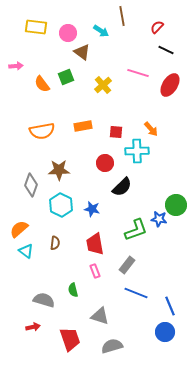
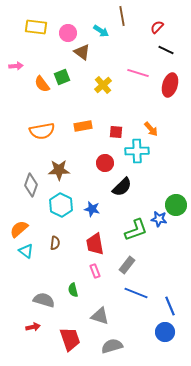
green square at (66, 77): moved 4 px left
red ellipse at (170, 85): rotated 15 degrees counterclockwise
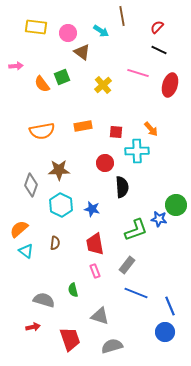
black line at (166, 50): moved 7 px left
black semicircle at (122, 187): rotated 50 degrees counterclockwise
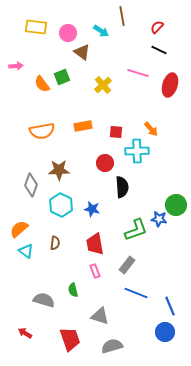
red arrow at (33, 327): moved 8 px left, 6 px down; rotated 136 degrees counterclockwise
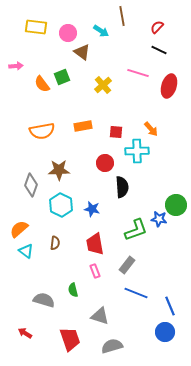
red ellipse at (170, 85): moved 1 px left, 1 px down
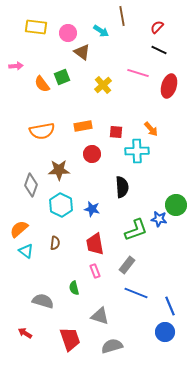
red circle at (105, 163): moved 13 px left, 9 px up
green semicircle at (73, 290): moved 1 px right, 2 px up
gray semicircle at (44, 300): moved 1 px left, 1 px down
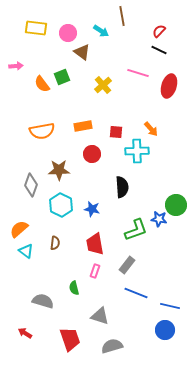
yellow rectangle at (36, 27): moved 1 px down
red semicircle at (157, 27): moved 2 px right, 4 px down
pink rectangle at (95, 271): rotated 40 degrees clockwise
blue line at (170, 306): rotated 54 degrees counterclockwise
blue circle at (165, 332): moved 2 px up
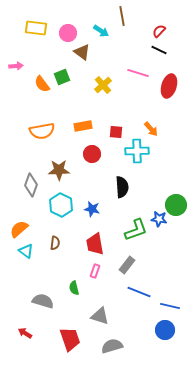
blue line at (136, 293): moved 3 px right, 1 px up
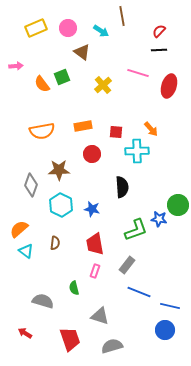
yellow rectangle at (36, 28): rotated 30 degrees counterclockwise
pink circle at (68, 33): moved 5 px up
black line at (159, 50): rotated 28 degrees counterclockwise
green circle at (176, 205): moved 2 px right
